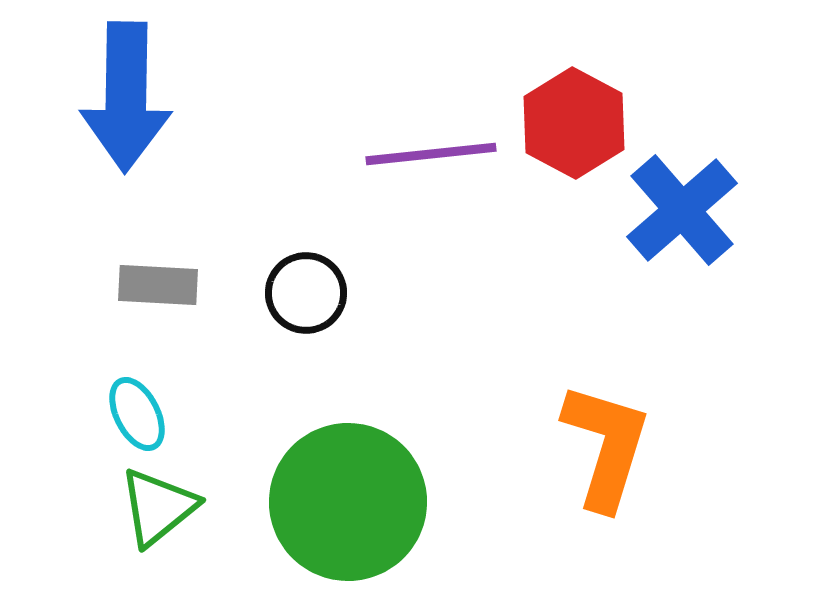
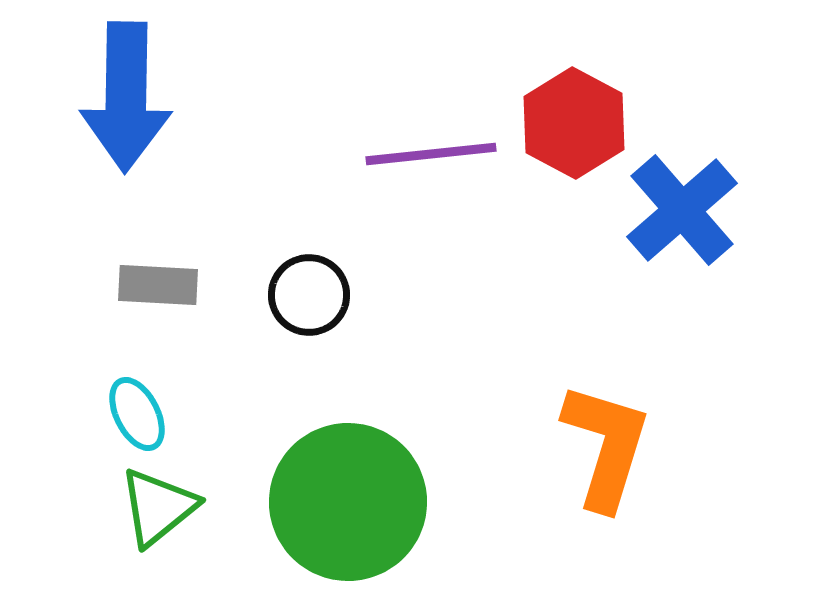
black circle: moved 3 px right, 2 px down
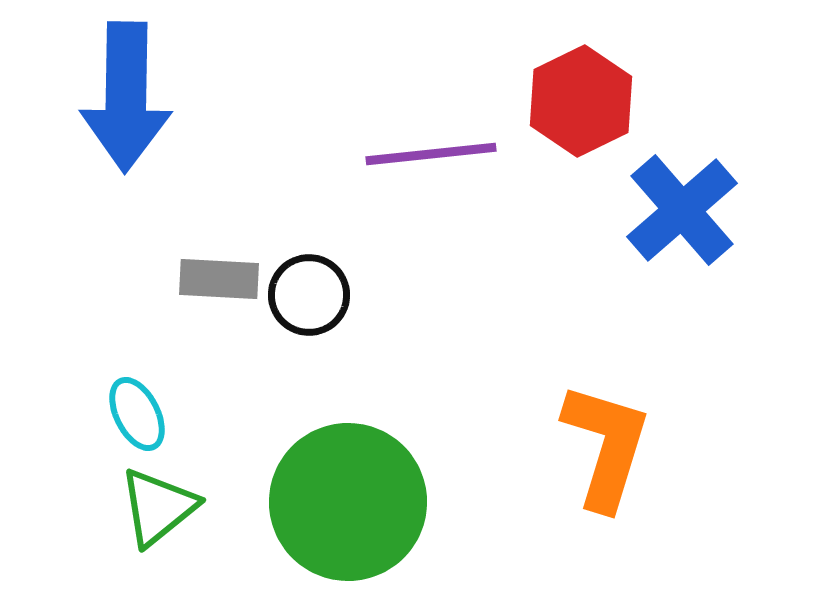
red hexagon: moved 7 px right, 22 px up; rotated 6 degrees clockwise
gray rectangle: moved 61 px right, 6 px up
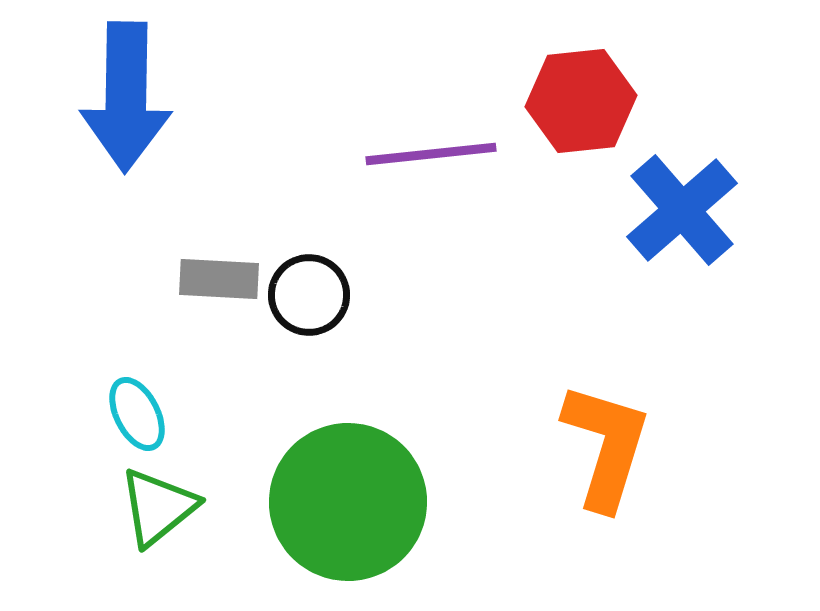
red hexagon: rotated 20 degrees clockwise
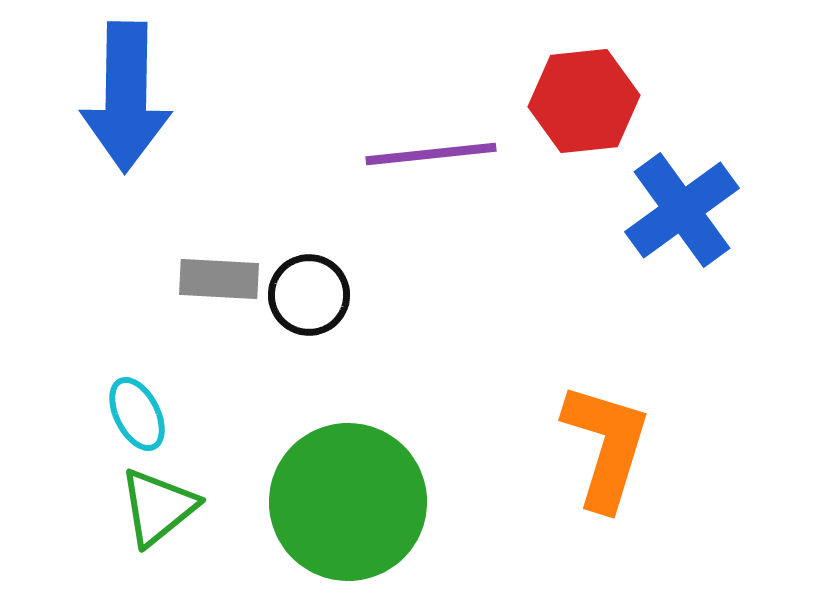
red hexagon: moved 3 px right
blue cross: rotated 5 degrees clockwise
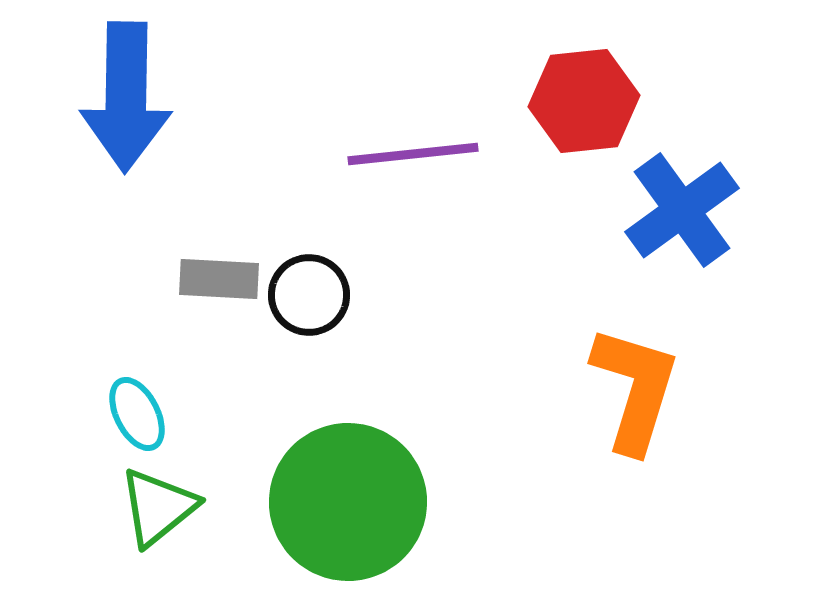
purple line: moved 18 px left
orange L-shape: moved 29 px right, 57 px up
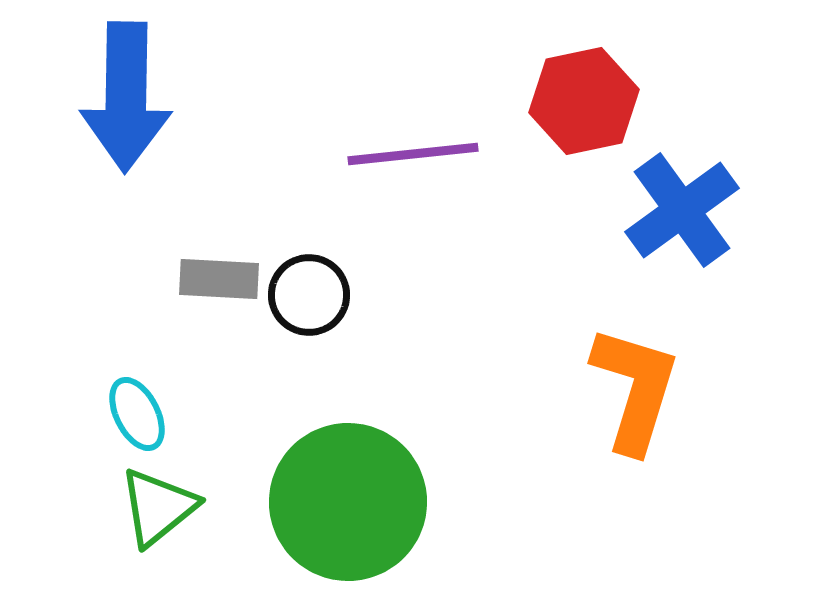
red hexagon: rotated 6 degrees counterclockwise
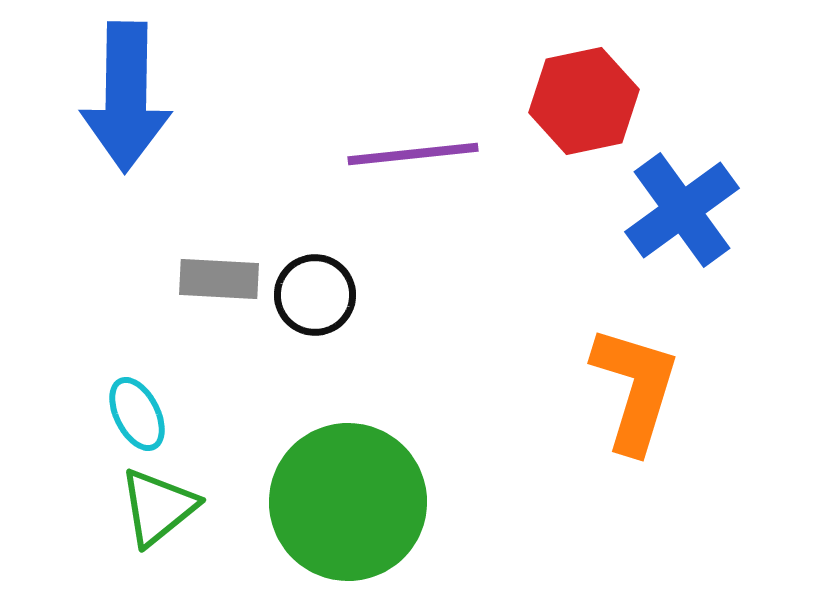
black circle: moved 6 px right
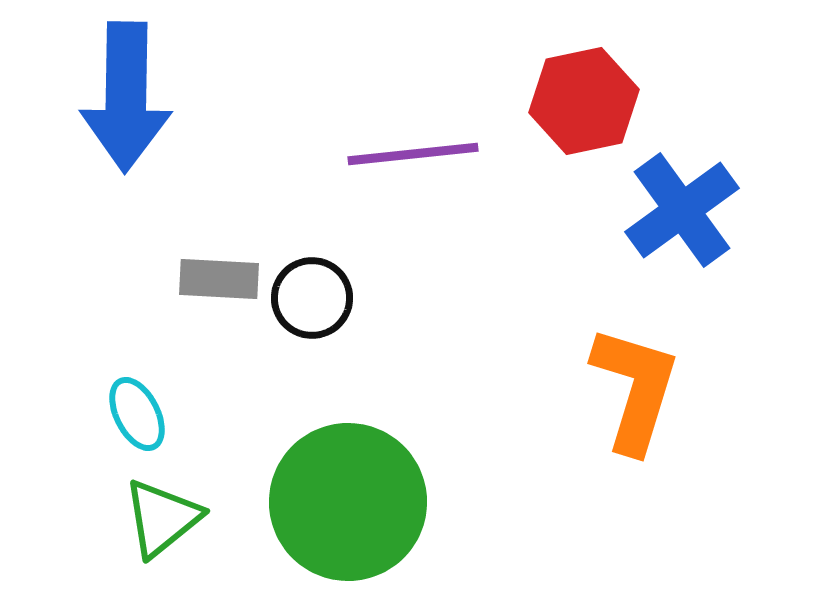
black circle: moved 3 px left, 3 px down
green triangle: moved 4 px right, 11 px down
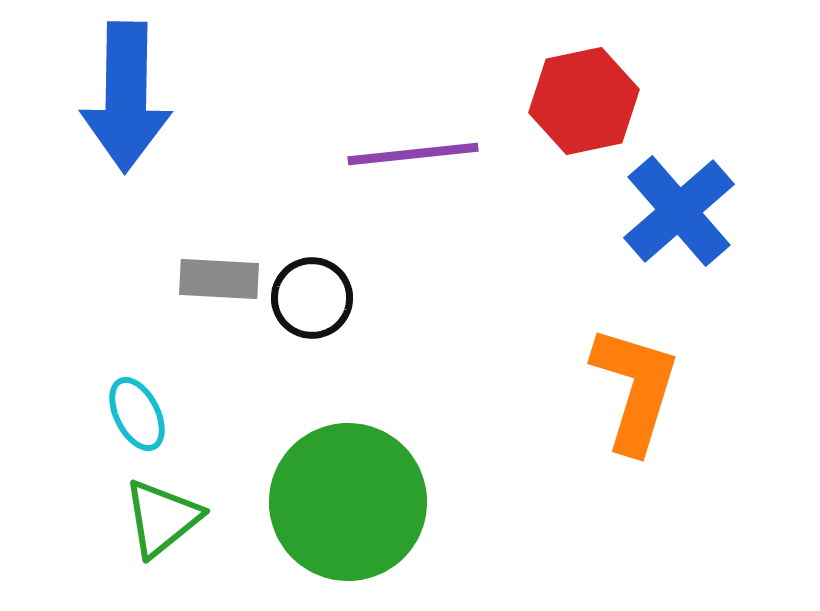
blue cross: moved 3 px left, 1 px down; rotated 5 degrees counterclockwise
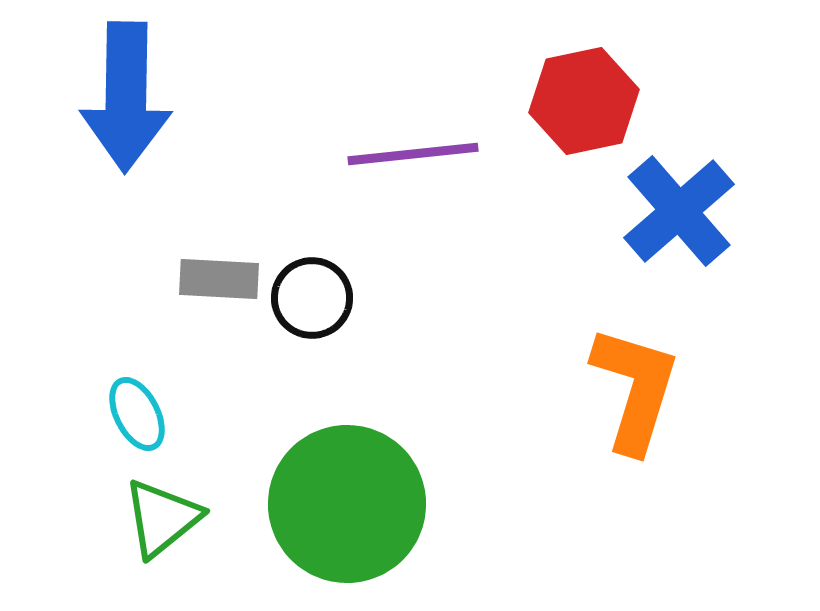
green circle: moved 1 px left, 2 px down
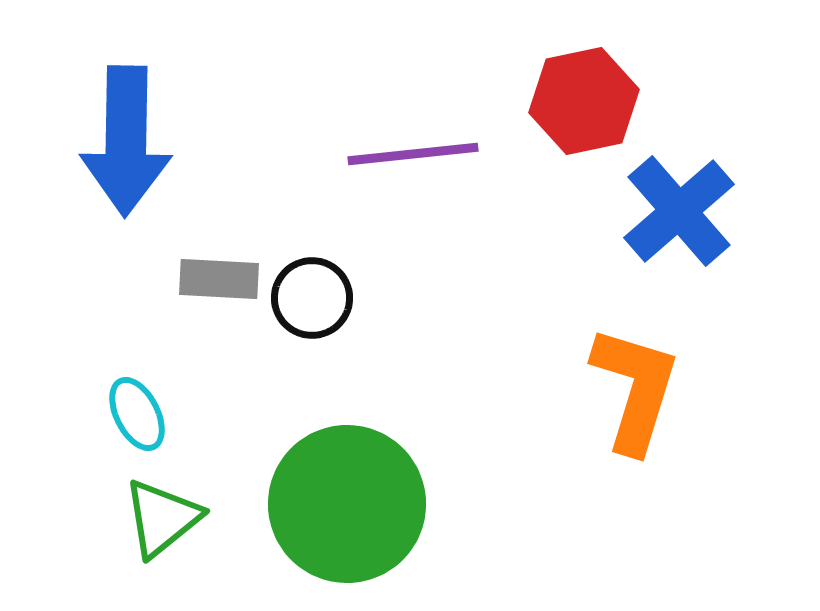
blue arrow: moved 44 px down
